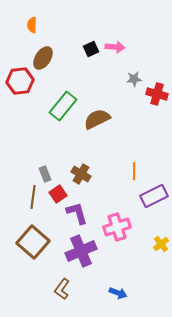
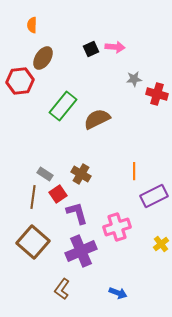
gray rectangle: rotated 35 degrees counterclockwise
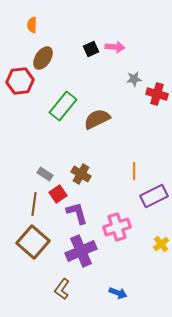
brown line: moved 1 px right, 7 px down
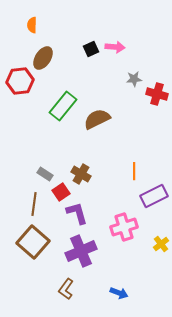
red square: moved 3 px right, 2 px up
pink cross: moved 7 px right
brown L-shape: moved 4 px right
blue arrow: moved 1 px right
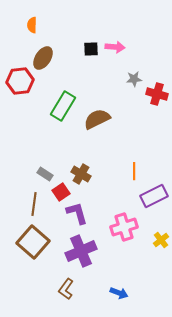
black square: rotated 21 degrees clockwise
green rectangle: rotated 8 degrees counterclockwise
yellow cross: moved 4 px up
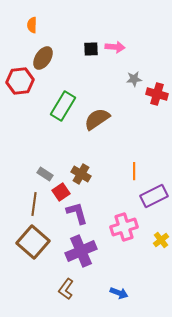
brown semicircle: rotated 8 degrees counterclockwise
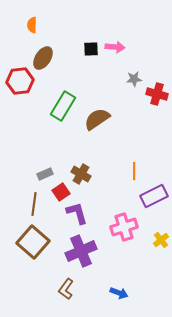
gray rectangle: rotated 56 degrees counterclockwise
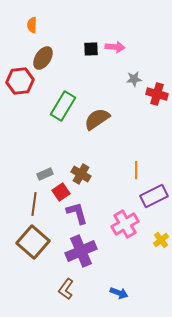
orange line: moved 2 px right, 1 px up
pink cross: moved 1 px right, 3 px up; rotated 12 degrees counterclockwise
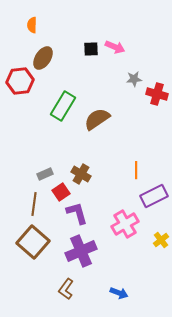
pink arrow: rotated 18 degrees clockwise
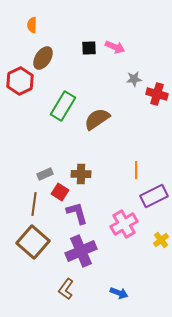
black square: moved 2 px left, 1 px up
red hexagon: rotated 20 degrees counterclockwise
brown cross: rotated 30 degrees counterclockwise
red square: moved 1 px left; rotated 24 degrees counterclockwise
pink cross: moved 1 px left
